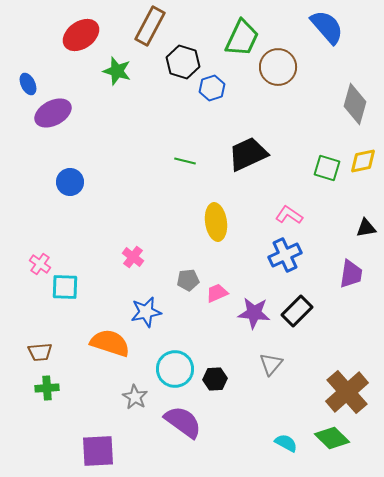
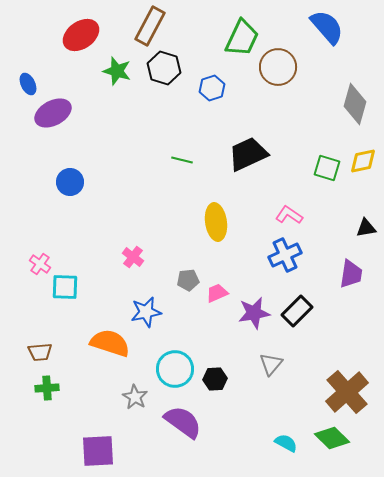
black hexagon at (183, 62): moved 19 px left, 6 px down
green line at (185, 161): moved 3 px left, 1 px up
purple star at (254, 313): rotated 16 degrees counterclockwise
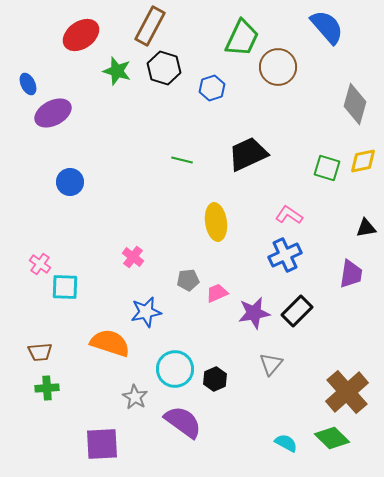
black hexagon at (215, 379): rotated 20 degrees counterclockwise
purple square at (98, 451): moved 4 px right, 7 px up
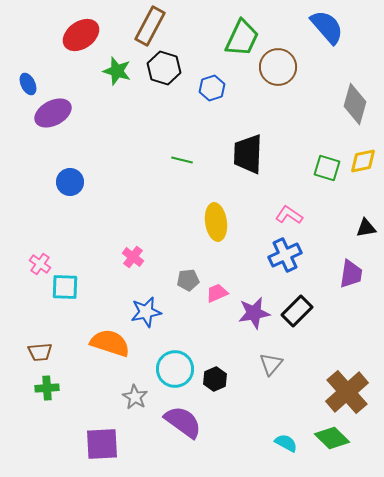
black trapezoid at (248, 154): rotated 63 degrees counterclockwise
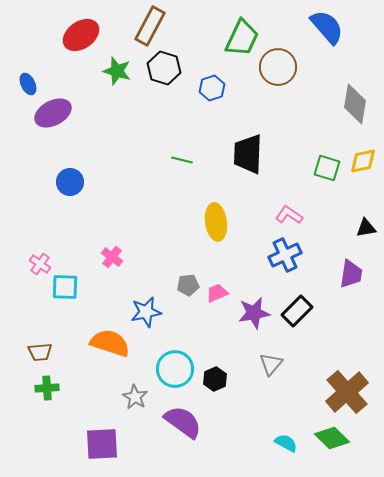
gray diamond at (355, 104): rotated 6 degrees counterclockwise
pink cross at (133, 257): moved 21 px left
gray pentagon at (188, 280): moved 5 px down
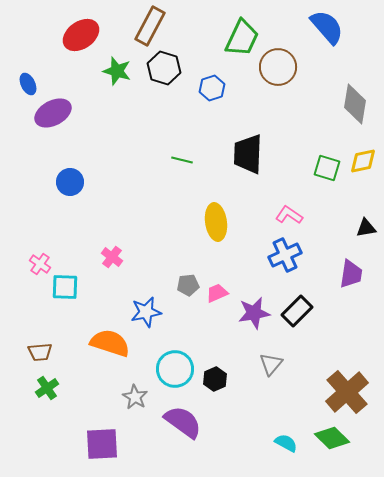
green cross at (47, 388): rotated 30 degrees counterclockwise
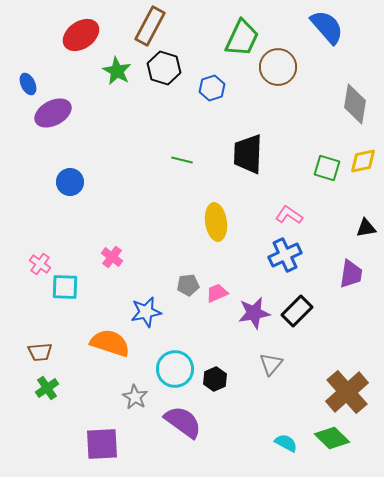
green star at (117, 71): rotated 12 degrees clockwise
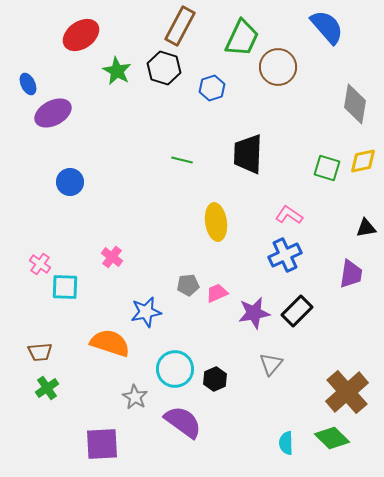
brown rectangle at (150, 26): moved 30 px right
cyan semicircle at (286, 443): rotated 120 degrees counterclockwise
